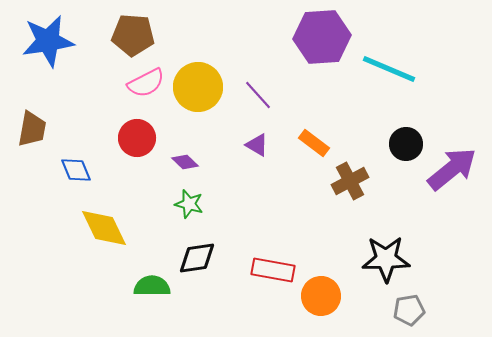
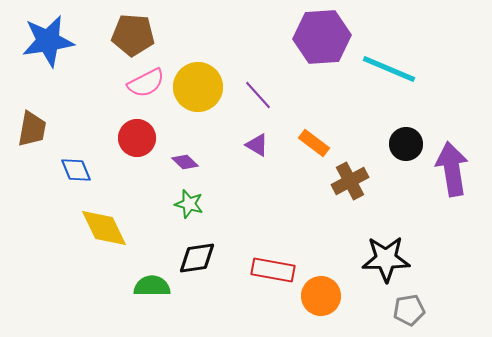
purple arrow: rotated 60 degrees counterclockwise
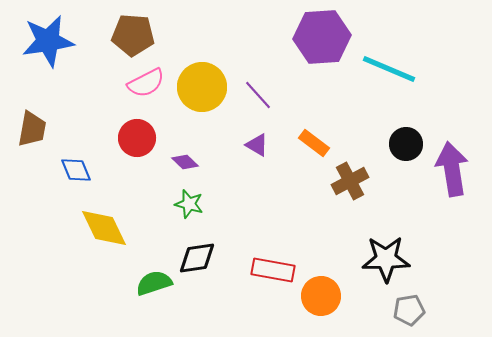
yellow circle: moved 4 px right
green semicircle: moved 2 px right, 3 px up; rotated 18 degrees counterclockwise
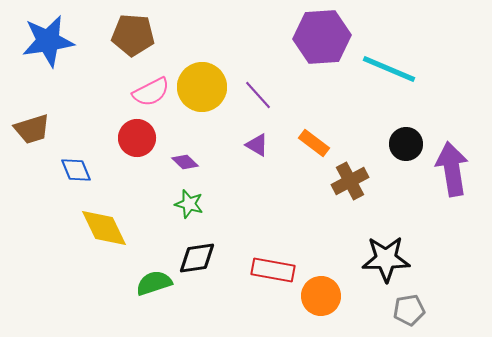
pink semicircle: moved 5 px right, 9 px down
brown trapezoid: rotated 63 degrees clockwise
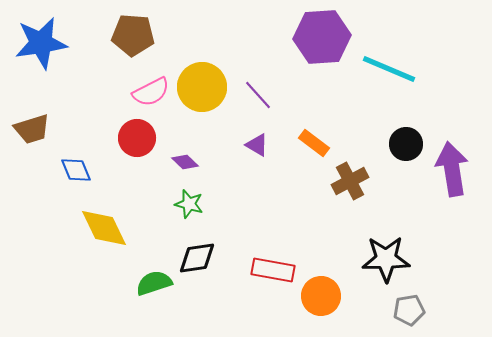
blue star: moved 7 px left, 2 px down
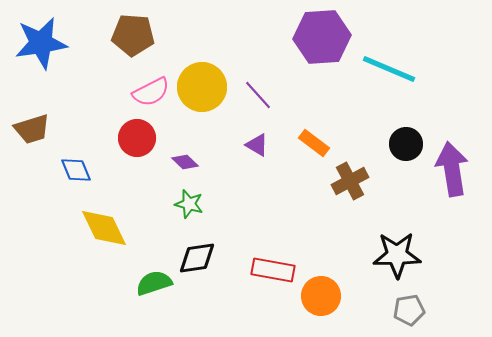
black star: moved 11 px right, 4 px up
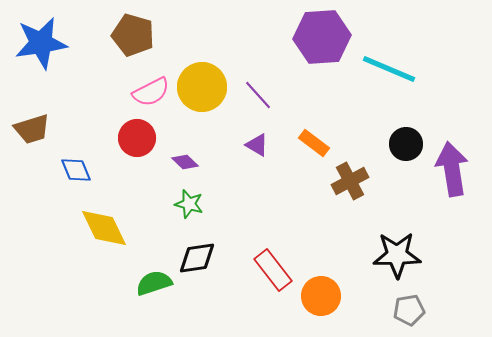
brown pentagon: rotated 12 degrees clockwise
red rectangle: rotated 42 degrees clockwise
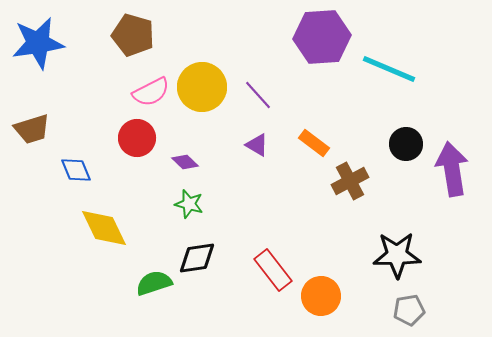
blue star: moved 3 px left
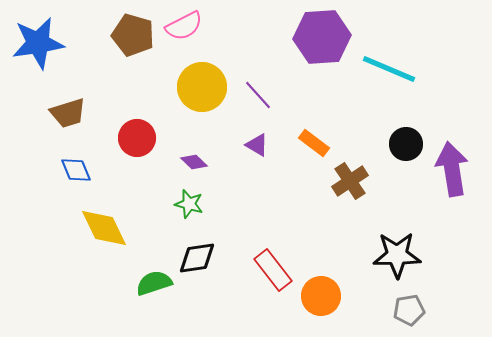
pink semicircle: moved 33 px right, 66 px up
brown trapezoid: moved 36 px right, 16 px up
purple diamond: moved 9 px right
brown cross: rotated 6 degrees counterclockwise
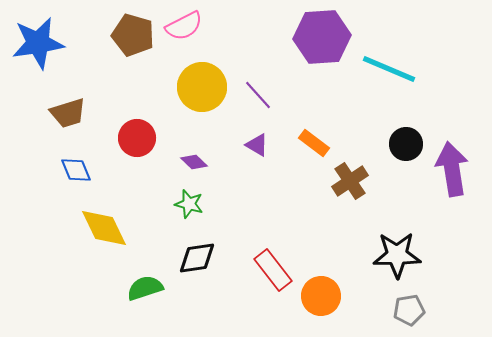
green semicircle: moved 9 px left, 5 px down
